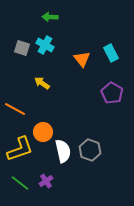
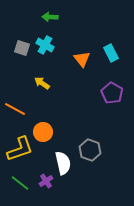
white semicircle: moved 12 px down
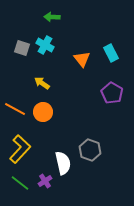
green arrow: moved 2 px right
orange circle: moved 20 px up
yellow L-shape: rotated 28 degrees counterclockwise
purple cross: moved 1 px left
